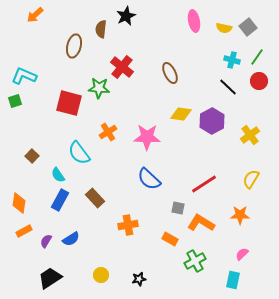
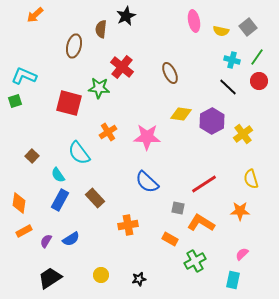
yellow semicircle at (224, 28): moved 3 px left, 3 px down
yellow cross at (250, 135): moved 7 px left, 1 px up
blue semicircle at (149, 179): moved 2 px left, 3 px down
yellow semicircle at (251, 179): rotated 48 degrees counterclockwise
orange star at (240, 215): moved 4 px up
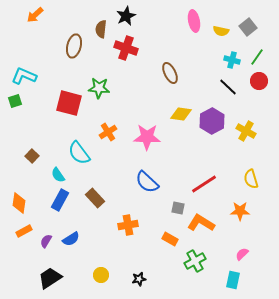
red cross at (122, 67): moved 4 px right, 19 px up; rotated 20 degrees counterclockwise
yellow cross at (243, 134): moved 3 px right, 3 px up; rotated 24 degrees counterclockwise
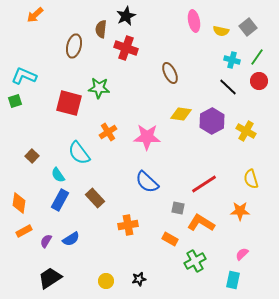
yellow circle at (101, 275): moved 5 px right, 6 px down
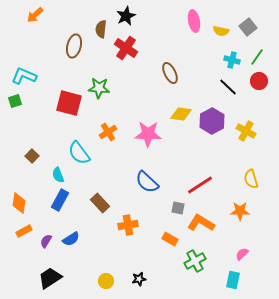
red cross at (126, 48): rotated 15 degrees clockwise
pink star at (147, 137): moved 1 px right, 3 px up
cyan semicircle at (58, 175): rotated 14 degrees clockwise
red line at (204, 184): moved 4 px left, 1 px down
brown rectangle at (95, 198): moved 5 px right, 5 px down
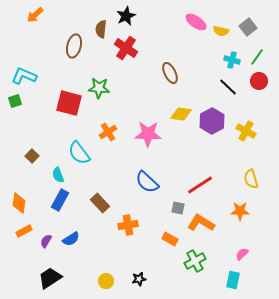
pink ellipse at (194, 21): moved 2 px right, 1 px down; rotated 45 degrees counterclockwise
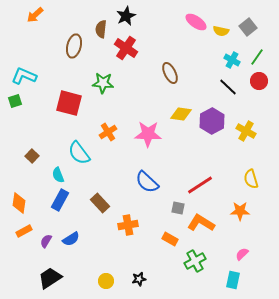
cyan cross at (232, 60): rotated 14 degrees clockwise
green star at (99, 88): moved 4 px right, 5 px up
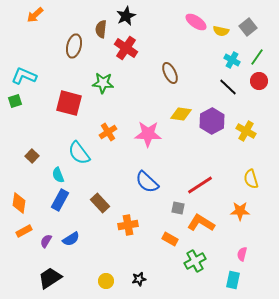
pink semicircle at (242, 254): rotated 32 degrees counterclockwise
